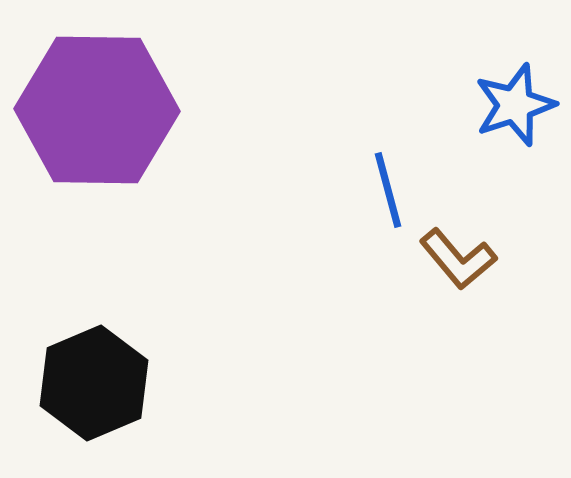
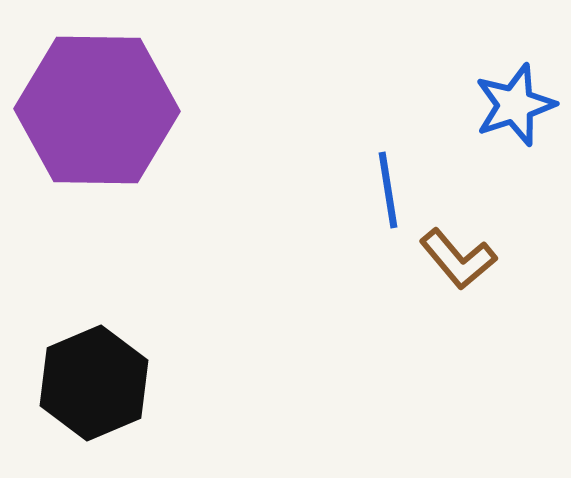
blue line: rotated 6 degrees clockwise
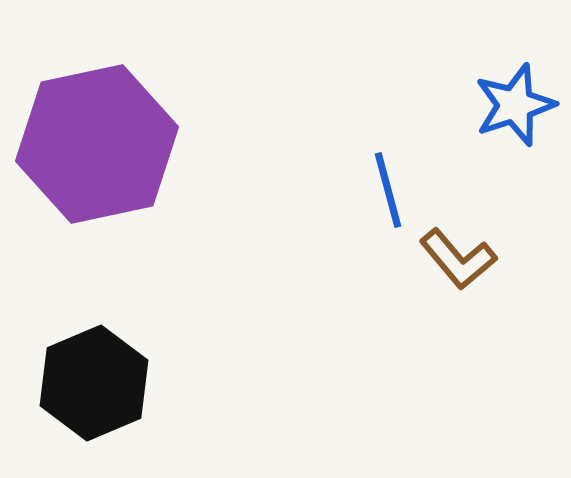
purple hexagon: moved 34 px down; rotated 13 degrees counterclockwise
blue line: rotated 6 degrees counterclockwise
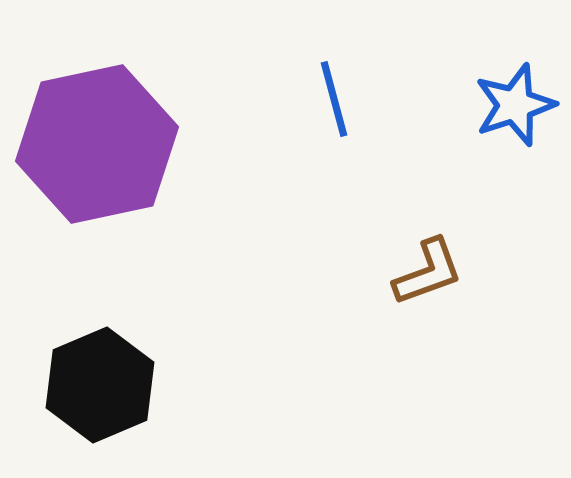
blue line: moved 54 px left, 91 px up
brown L-shape: moved 30 px left, 13 px down; rotated 70 degrees counterclockwise
black hexagon: moved 6 px right, 2 px down
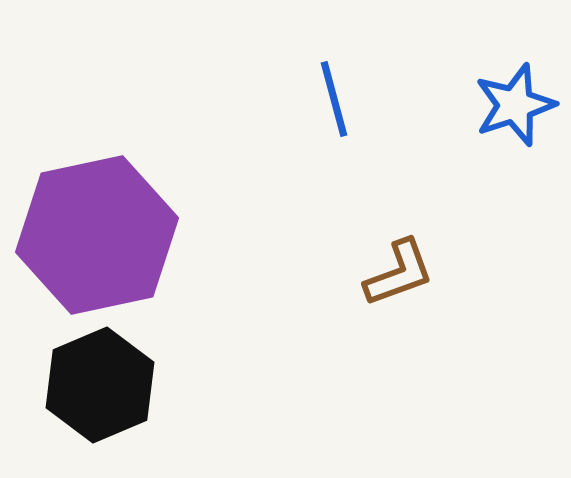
purple hexagon: moved 91 px down
brown L-shape: moved 29 px left, 1 px down
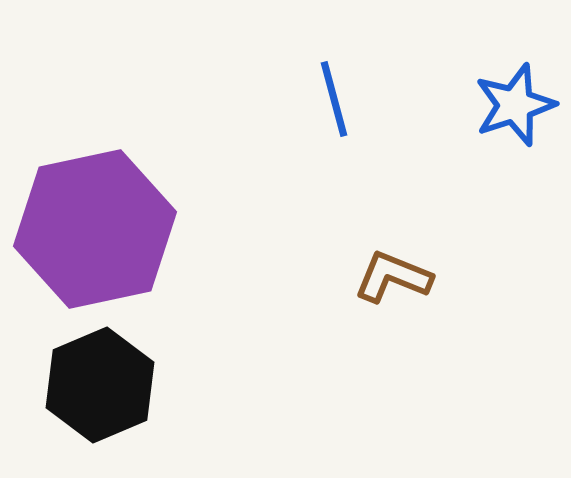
purple hexagon: moved 2 px left, 6 px up
brown L-shape: moved 6 px left, 4 px down; rotated 138 degrees counterclockwise
